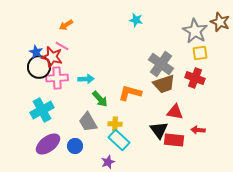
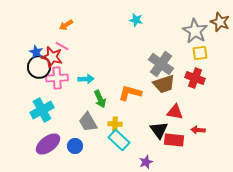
green arrow: rotated 18 degrees clockwise
purple star: moved 38 px right
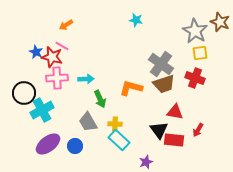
black circle: moved 15 px left, 26 px down
orange L-shape: moved 1 px right, 5 px up
red arrow: rotated 64 degrees counterclockwise
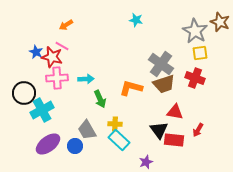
gray trapezoid: moved 1 px left, 8 px down
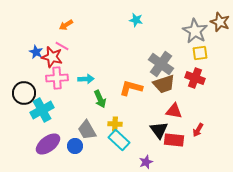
red triangle: moved 1 px left, 1 px up
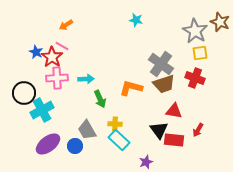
red star: rotated 20 degrees clockwise
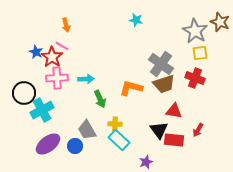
orange arrow: rotated 72 degrees counterclockwise
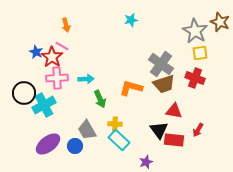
cyan star: moved 5 px left; rotated 24 degrees counterclockwise
cyan cross: moved 2 px right, 5 px up
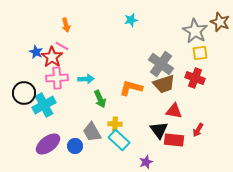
gray trapezoid: moved 5 px right, 2 px down
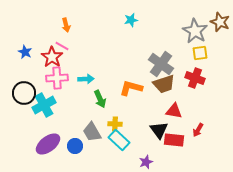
blue star: moved 11 px left
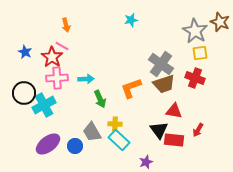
orange L-shape: rotated 35 degrees counterclockwise
